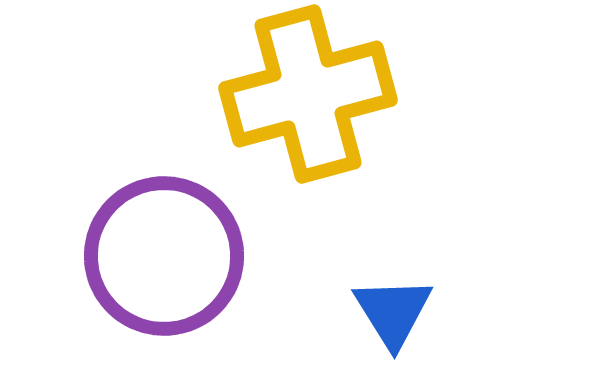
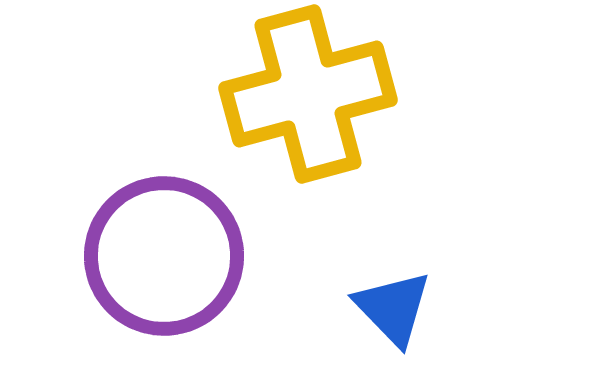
blue triangle: moved 4 px up; rotated 12 degrees counterclockwise
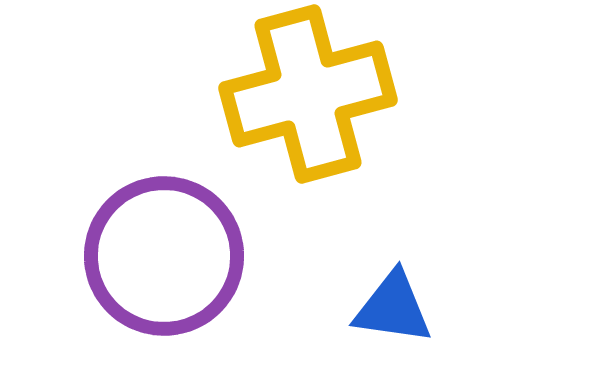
blue triangle: rotated 38 degrees counterclockwise
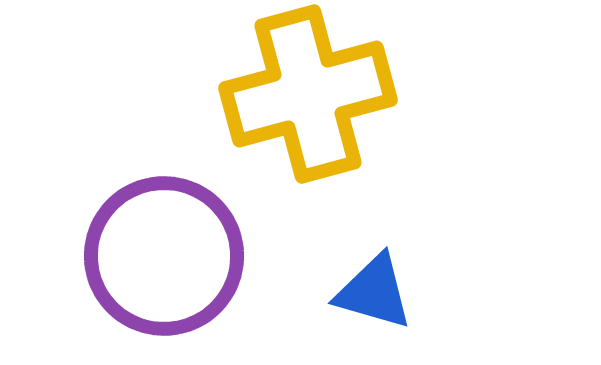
blue triangle: moved 19 px left, 16 px up; rotated 8 degrees clockwise
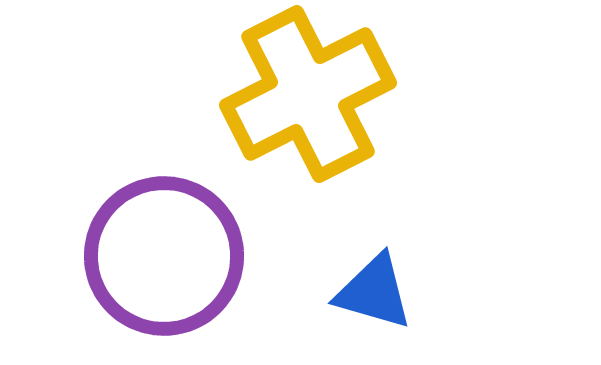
yellow cross: rotated 12 degrees counterclockwise
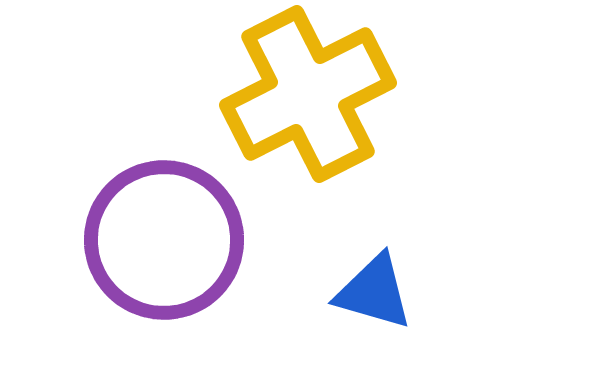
purple circle: moved 16 px up
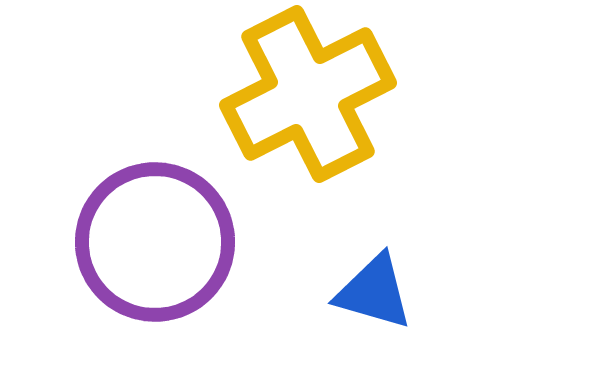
purple circle: moved 9 px left, 2 px down
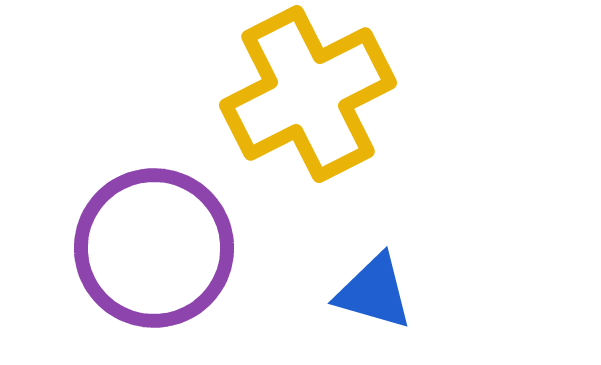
purple circle: moved 1 px left, 6 px down
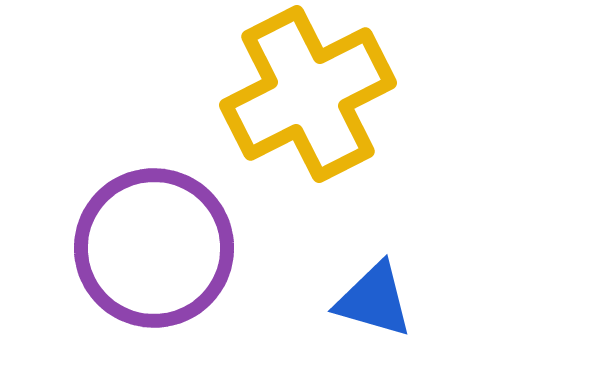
blue triangle: moved 8 px down
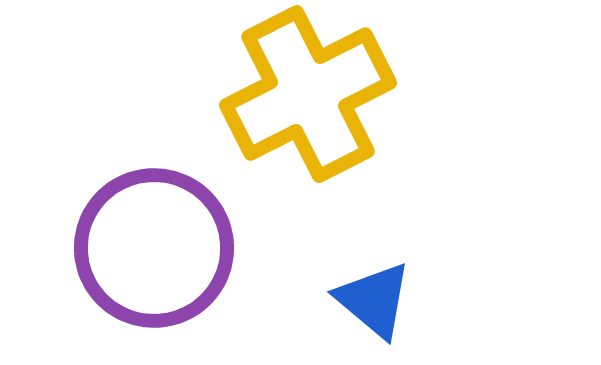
blue triangle: rotated 24 degrees clockwise
